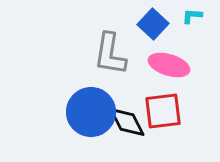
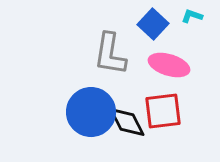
cyan L-shape: rotated 15 degrees clockwise
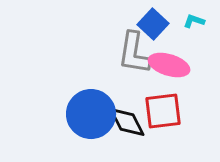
cyan L-shape: moved 2 px right, 5 px down
gray L-shape: moved 24 px right, 1 px up
blue circle: moved 2 px down
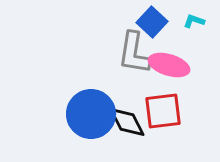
blue square: moved 1 px left, 2 px up
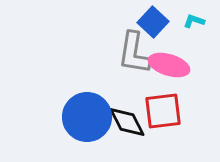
blue square: moved 1 px right
blue circle: moved 4 px left, 3 px down
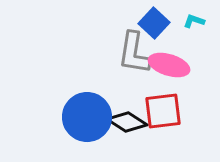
blue square: moved 1 px right, 1 px down
black diamond: rotated 30 degrees counterclockwise
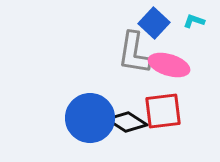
blue circle: moved 3 px right, 1 px down
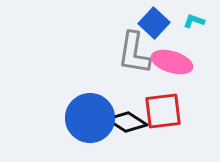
pink ellipse: moved 3 px right, 3 px up
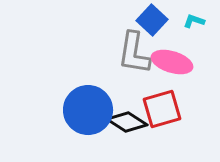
blue square: moved 2 px left, 3 px up
red square: moved 1 px left, 2 px up; rotated 9 degrees counterclockwise
blue circle: moved 2 px left, 8 px up
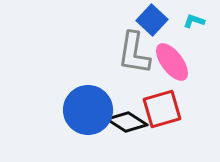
pink ellipse: rotated 36 degrees clockwise
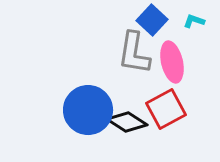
pink ellipse: rotated 24 degrees clockwise
red square: moved 4 px right; rotated 12 degrees counterclockwise
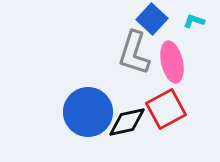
blue square: moved 1 px up
gray L-shape: rotated 9 degrees clockwise
blue circle: moved 2 px down
black diamond: rotated 45 degrees counterclockwise
